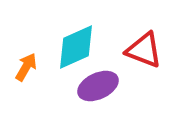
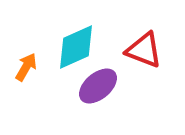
purple ellipse: rotated 15 degrees counterclockwise
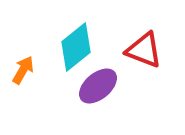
cyan diamond: rotated 15 degrees counterclockwise
orange arrow: moved 3 px left, 3 px down
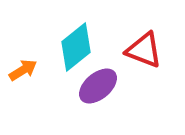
orange arrow: rotated 28 degrees clockwise
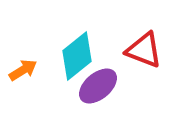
cyan diamond: moved 1 px right, 9 px down
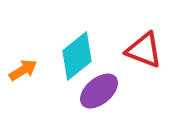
purple ellipse: moved 1 px right, 5 px down
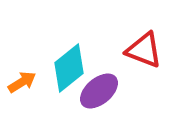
cyan diamond: moved 8 px left, 12 px down
orange arrow: moved 1 px left, 12 px down
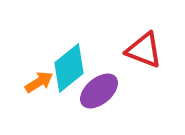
orange arrow: moved 17 px right
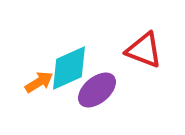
cyan diamond: rotated 15 degrees clockwise
purple ellipse: moved 2 px left, 1 px up
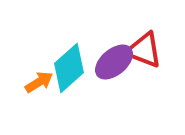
cyan diamond: rotated 18 degrees counterclockwise
purple ellipse: moved 17 px right, 28 px up
